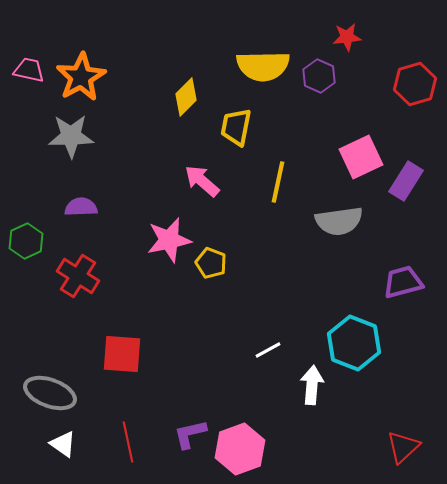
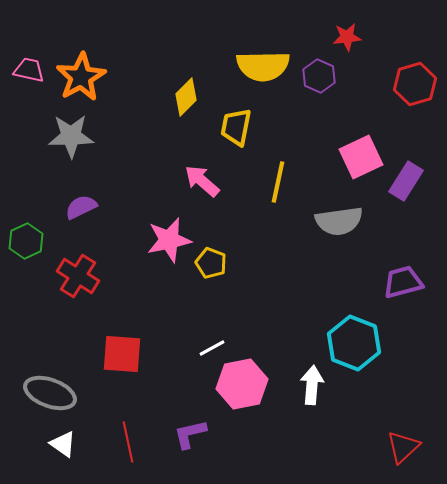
purple semicircle: rotated 24 degrees counterclockwise
white line: moved 56 px left, 2 px up
pink hexagon: moved 2 px right, 65 px up; rotated 9 degrees clockwise
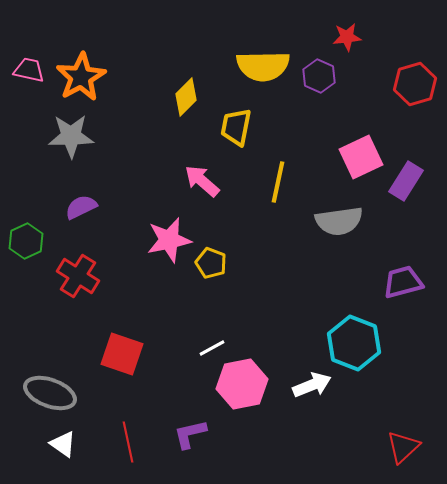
red square: rotated 15 degrees clockwise
white arrow: rotated 63 degrees clockwise
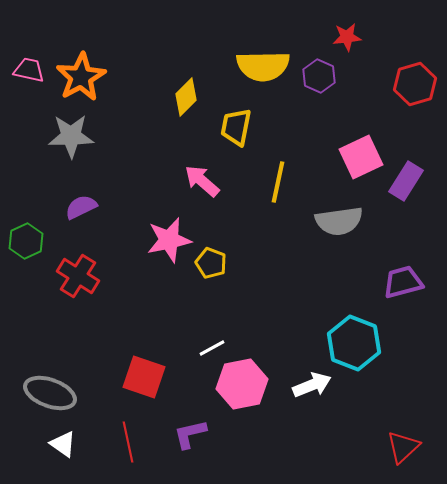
red square: moved 22 px right, 23 px down
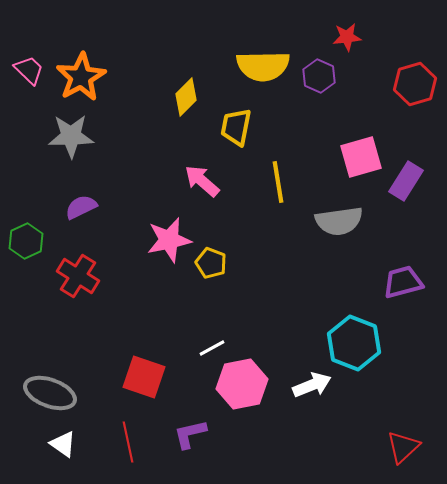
pink trapezoid: rotated 32 degrees clockwise
pink square: rotated 9 degrees clockwise
yellow line: rotated 21 degrees counterclockwise
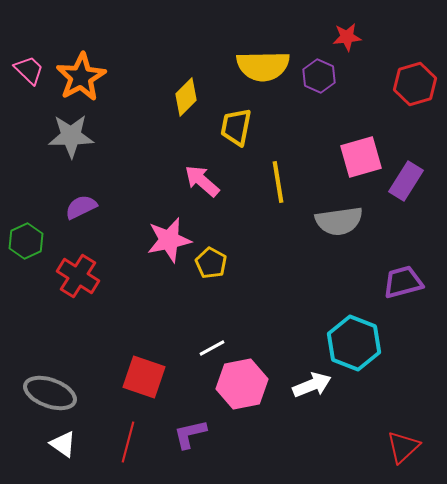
yellow pentagon: rotated 8 degrees clockwise
red line: rotated 27 degrees clockwise
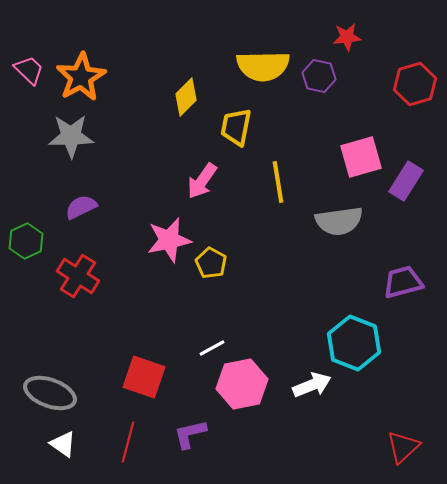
purple hexagon: rotated 12 degrees counterclockwise
pink arrow: rotated 96 degrees counterclockwise
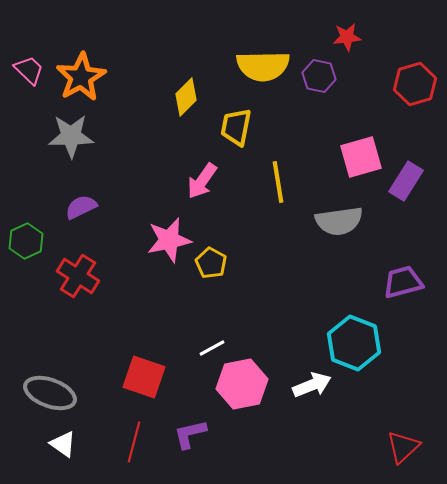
red line: moved 6 px right
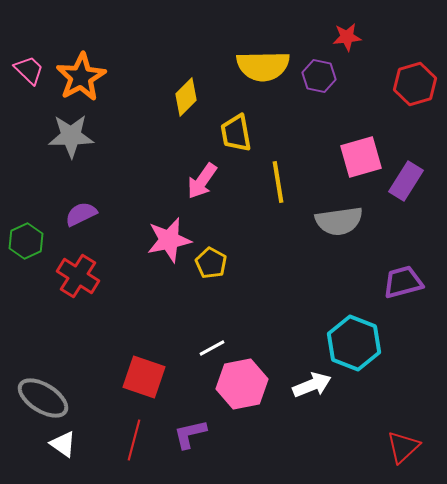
yellow trapezoid: moved 6 px down; rotated 21 degrees counterclockwise
purple semicircle: moved 7 px down
gray ellipse: moved 7 px left, 5 px down; rotated 12 degrees clockwise
red line: moved 2 px up
